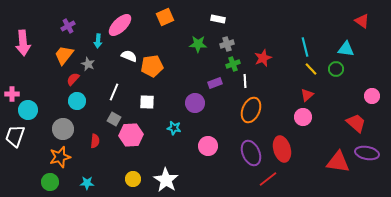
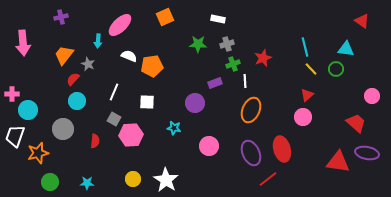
purple cross at (68, 26): moved 7 px left, 9 px up; rotated 16 degrees clockwise
pink circle at (208, 146): moved 1 px right
orange star at (60, 157): moved 22 px left, 4 px up
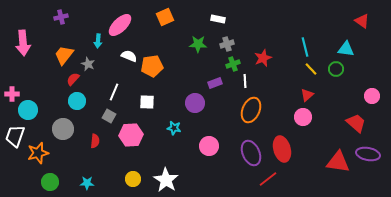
gray square at (114, 119): moved 5 px left, 3 px up
purple ellipse at (367, 153): moved 1 px right, 1 px down
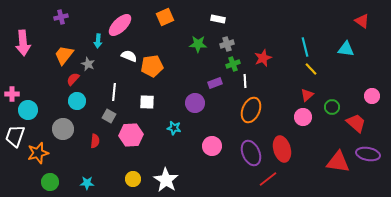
green circle at (336, 69): moved 4 px left, 38 px down
white line at (114, 92): rotated 18 degrees counterclockwise
pink circle at (209, 146): moved 3 px right
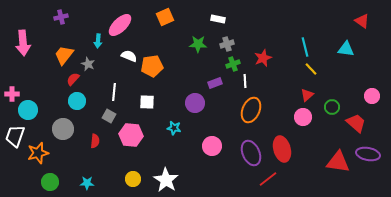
pink hexagon at (131, 135): rotated 10 degrees clockwise
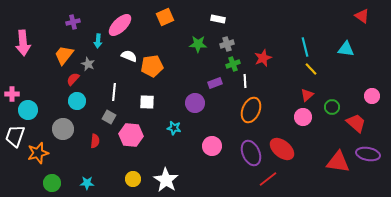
purple cross at (61, 17): moved 12 px right, 5 px down
red triangle at (362, 21): moved 5 px up
gray square at (109, 116): moved 1 px down
red ellipse at (282, 149): rotated 35 degrees counterclockwise
green circle at (50, 182): moved 2 px right, 1 px down
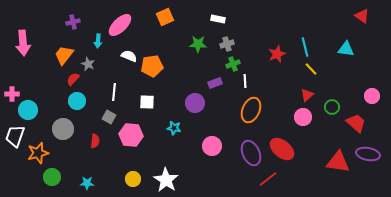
red star at (263, 58): moved 14 px right, 4 px up
green circle at (52, 183): moved 6 px up
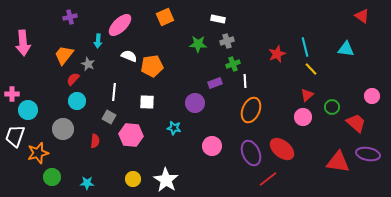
purple cross at (73, 22): moved 3 px left, 5 px up
gray cross at (227, 44): moved 3 px up
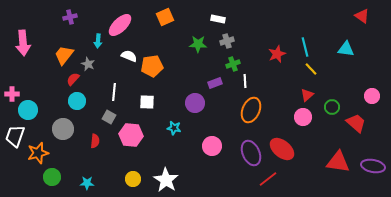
purple ellipse at (368, 154): moved 5 px right, 12 px down
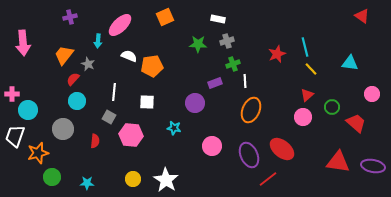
cyan triangle at (346, 49): moved 4 px right, 14 px down
pink circle at (372, 96): moved 2 px up
purple ellipse at (251, 153): moved 2 px left, 2 px down
